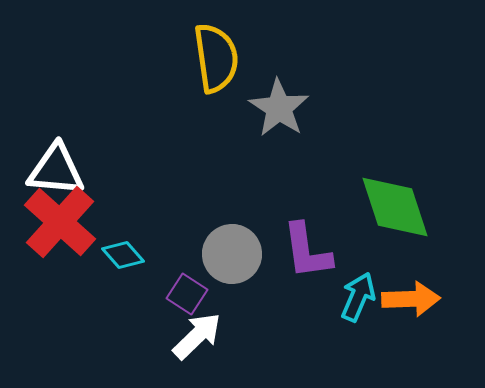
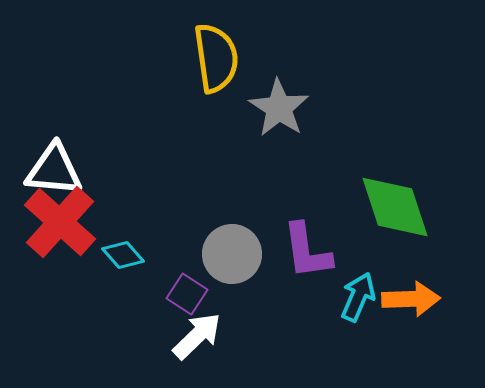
white triangle: moved 2 px left
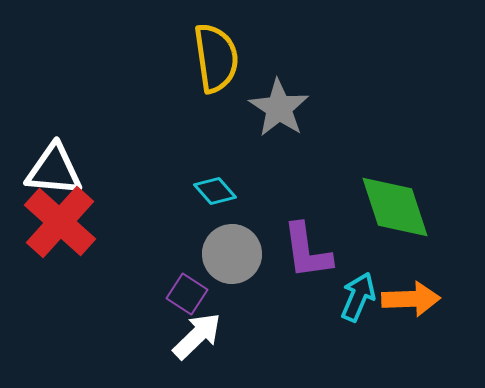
cyan diamond: moved 92 px right, 64 px up
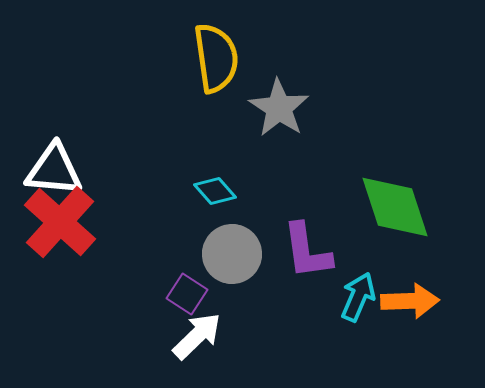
orange arrow: moved 1 px left, 2 px down
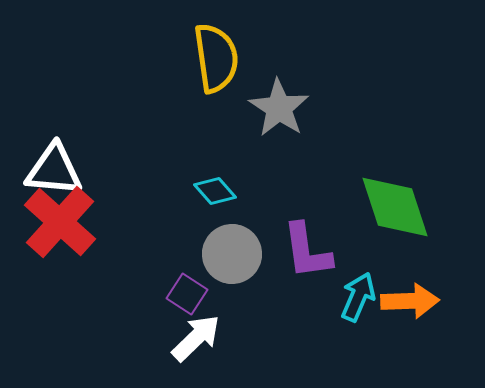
white arrow: moved 1 px left, 2 px down
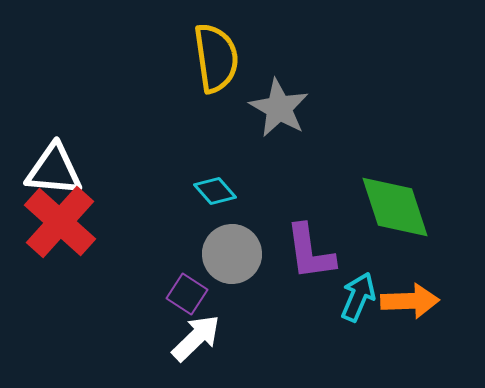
gray star: rotated 4 degrees counterclockwise
purple L-shape: moved 3 px right, 1 px down
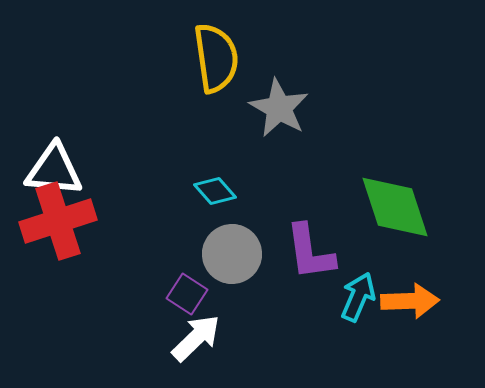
red cross: moved 2 px left, 1 px up; rotated 30 degrees clockwise
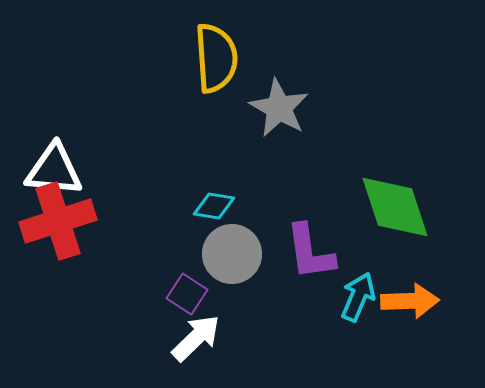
yellow semicircle: rotated 4 degrees clockwise
cyan diamond: moved 1 px left, 15 px down; rotated 39 degrees counterclockwise
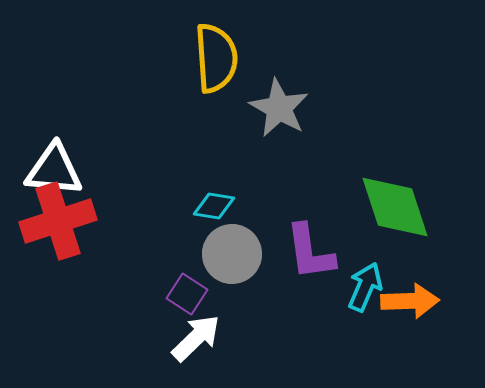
cyan arrow: moved 7 px right, 10 px up
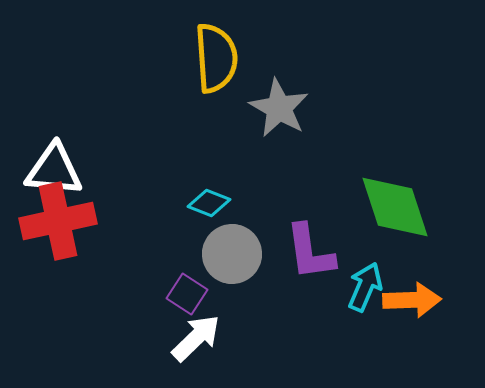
cyan diamond: moved 5 px left, 3 px up; rotated 12 degrees clockwise
red cross: rotated 6 degrees clockwise
orange arrow: moved 2 px right, 1 px up
